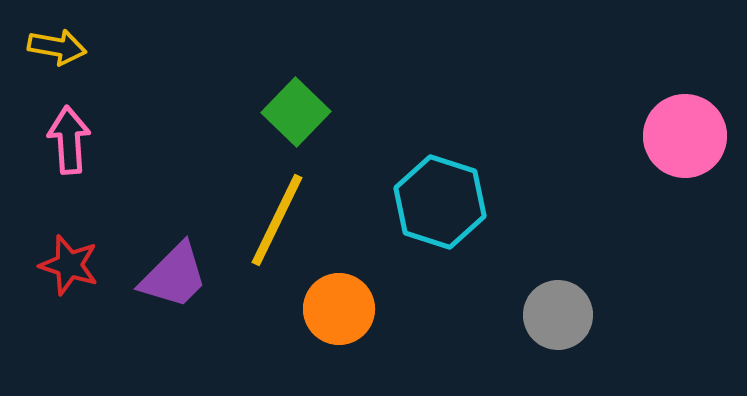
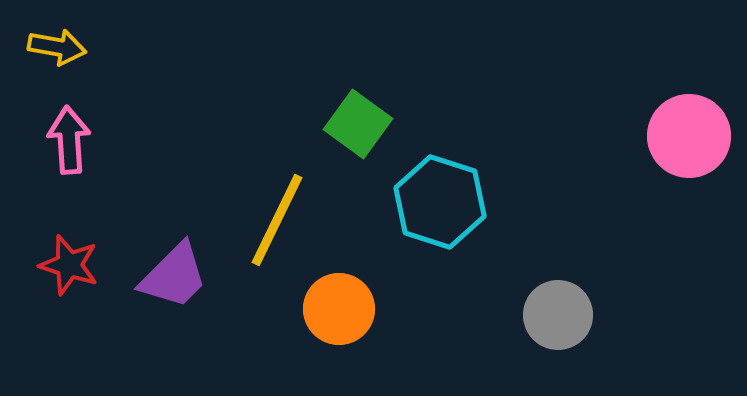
green square: moved 62 px right, 12 px down; rotated 8 degrees counterclockwise
pink circle: moved 4 px right
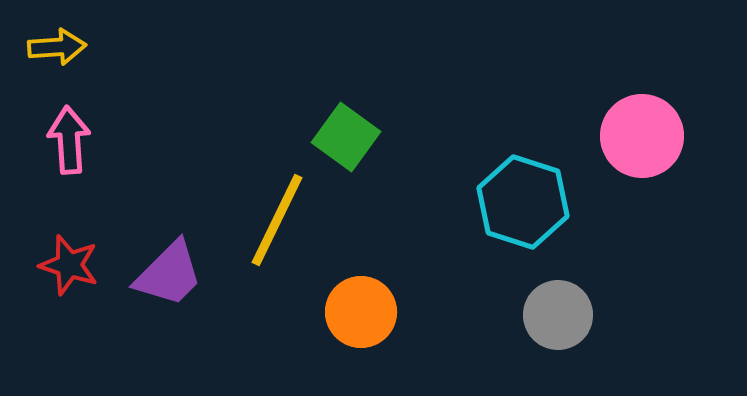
yellow arrow: rotated 14 degrees counterclockwise
green square: moved 12 px left, 13 px down
pink circle: moved 47 px left
cyan hexagon: moved 83 px right
purple trapezoid: moved 5 px left, 2 px up
orange circle: moved 22 px right, 3 px down
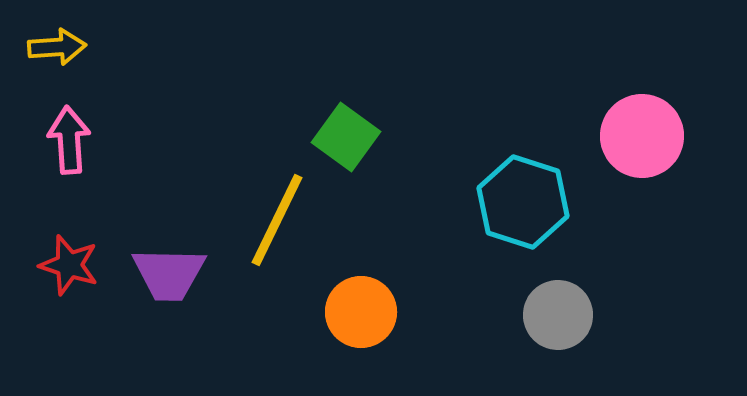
purple trapezoid: rotated 46 degrees clockwise
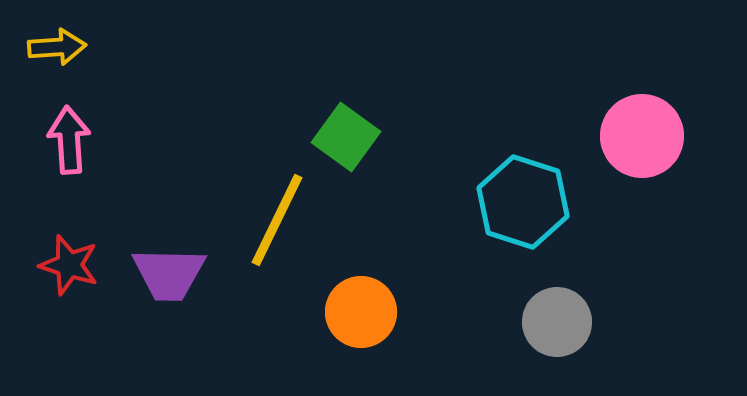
gray circle: moved 1 px left, 7 px down
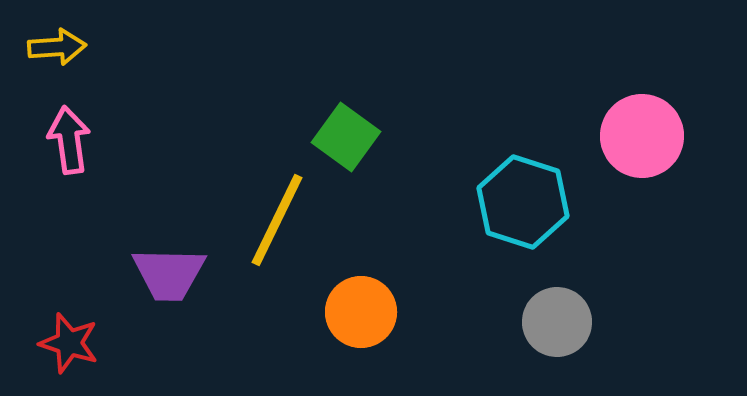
pink arrow: rotated 4 degrees counterclockwise
red star: moved 78 px down
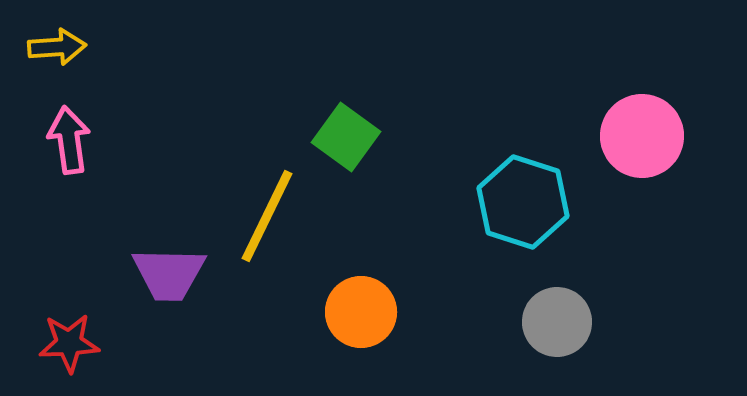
yellow line: moved 10 px left, 4 px up
red star: rotated 20 degrees counterclockwise
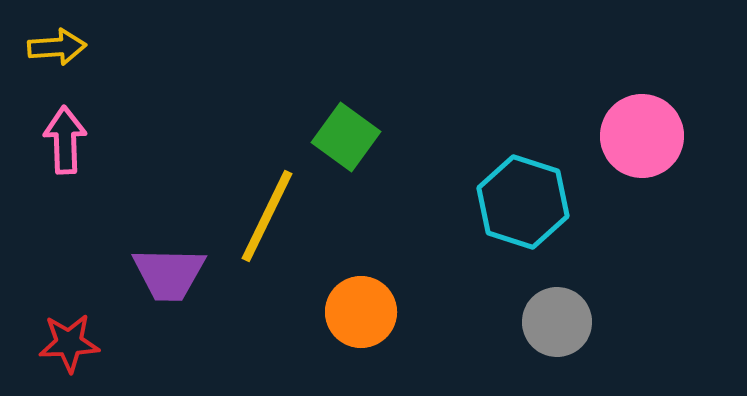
pink arrow: moved 4 px left; rotated 6 degrees clockwise
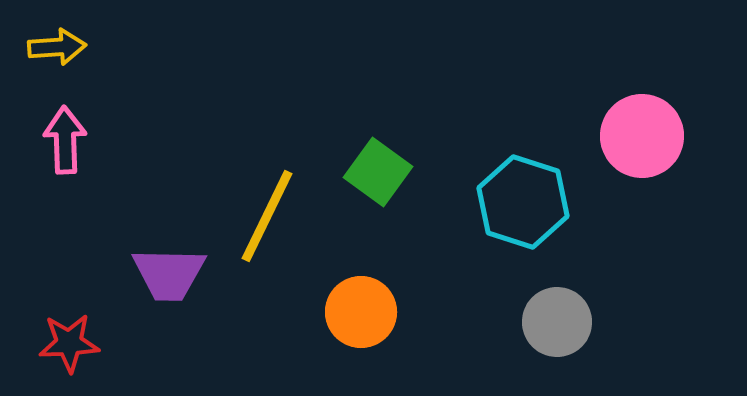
green square: moved 32 px right, 35 px down
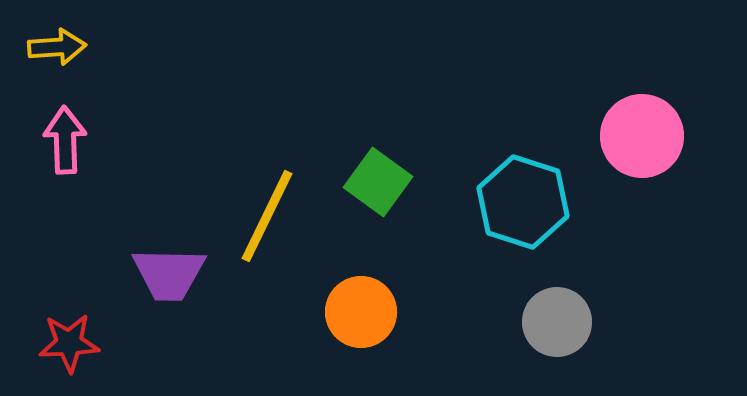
green square: moved 10 px down
